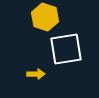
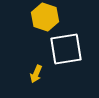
yellow arrow: rotated 114 degrees clockwise
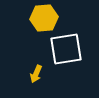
yellow hexagon: moved 1 px left, 1 px down; rotated 24 degrees counterclockwise
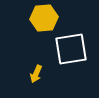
white square: moved 5 px right
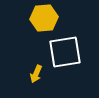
white square: moved 6 px left, 3 px down
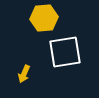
yellow arrow: moved 12 px left
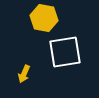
yellow hexagon: rotated 16 degrees clockwise
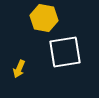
yellow arrow: moved 5 px left, 5 px up
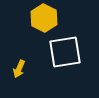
yellow hexagon: rotated 16 degrees clockwise
